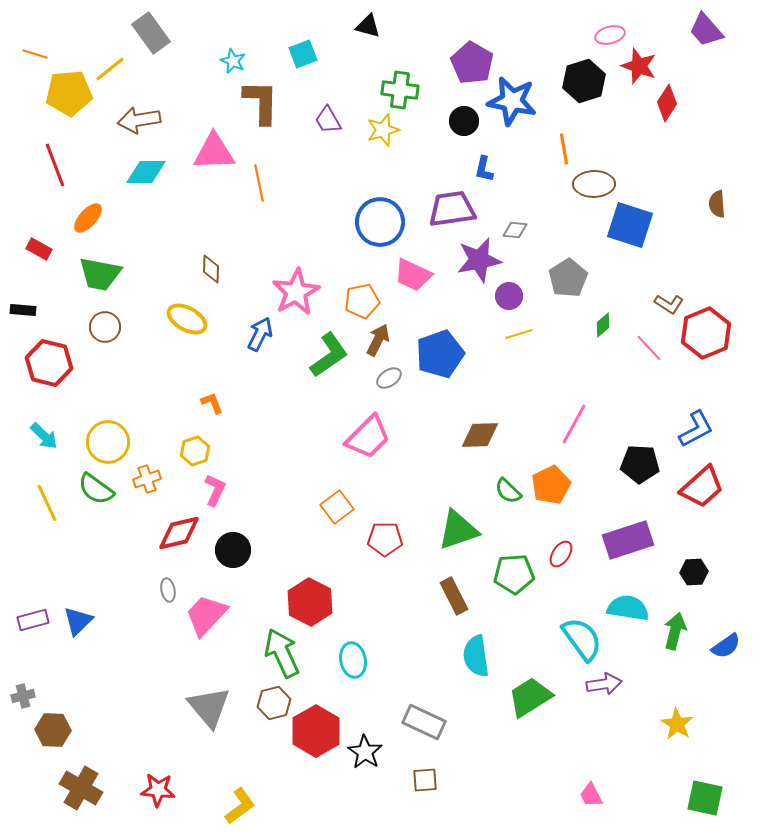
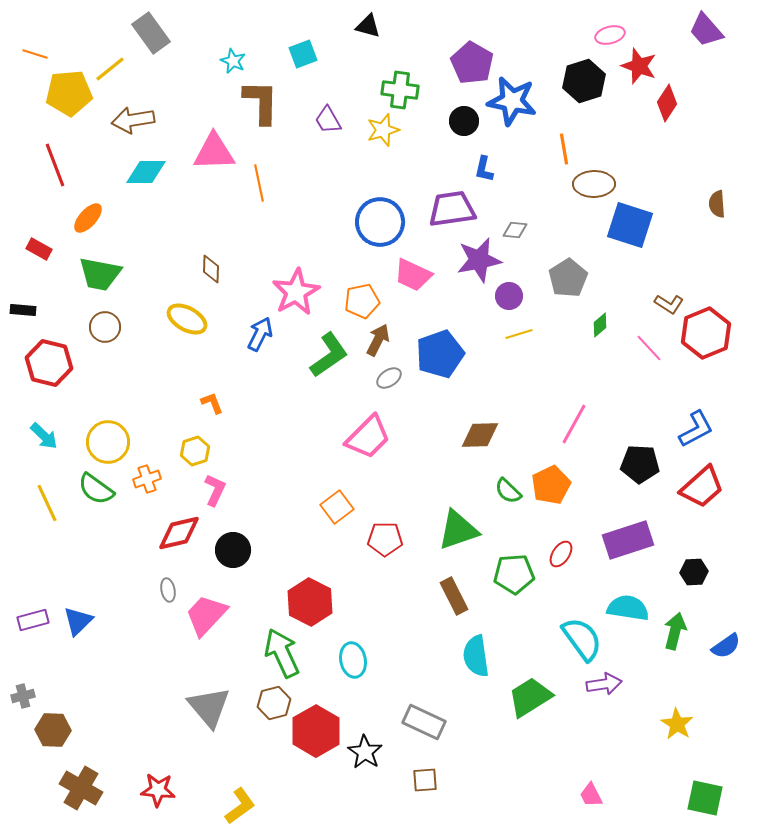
brown arrow at (139, 120): moved 6 px left
green diamond at (603, 325): moved 3 px left
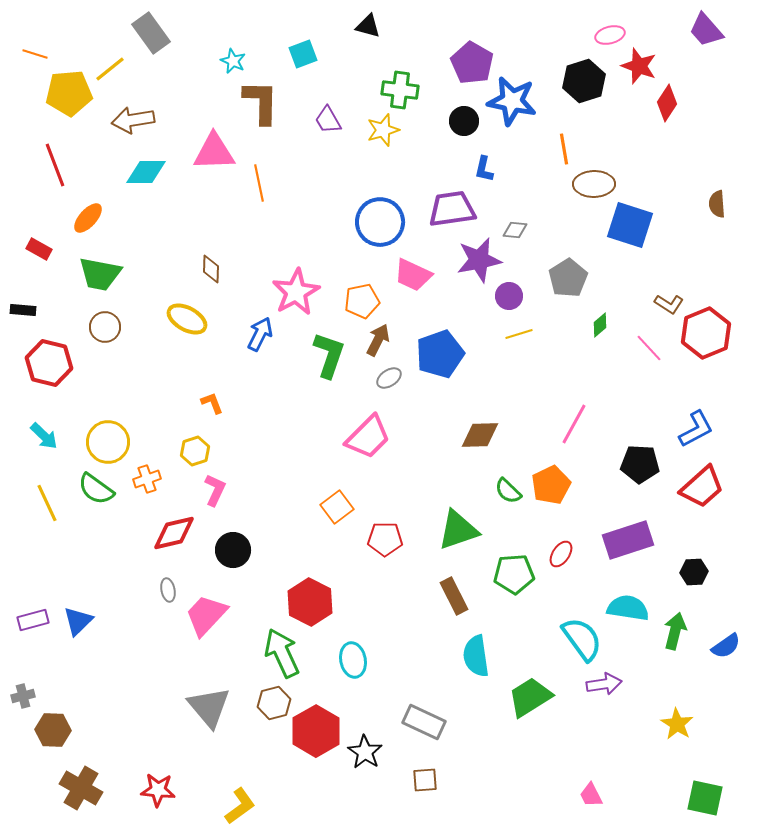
green L-shape at (329, 355): rotated 36 degrees counterclockwise
red diamond at (179, 533): moved 5 px left
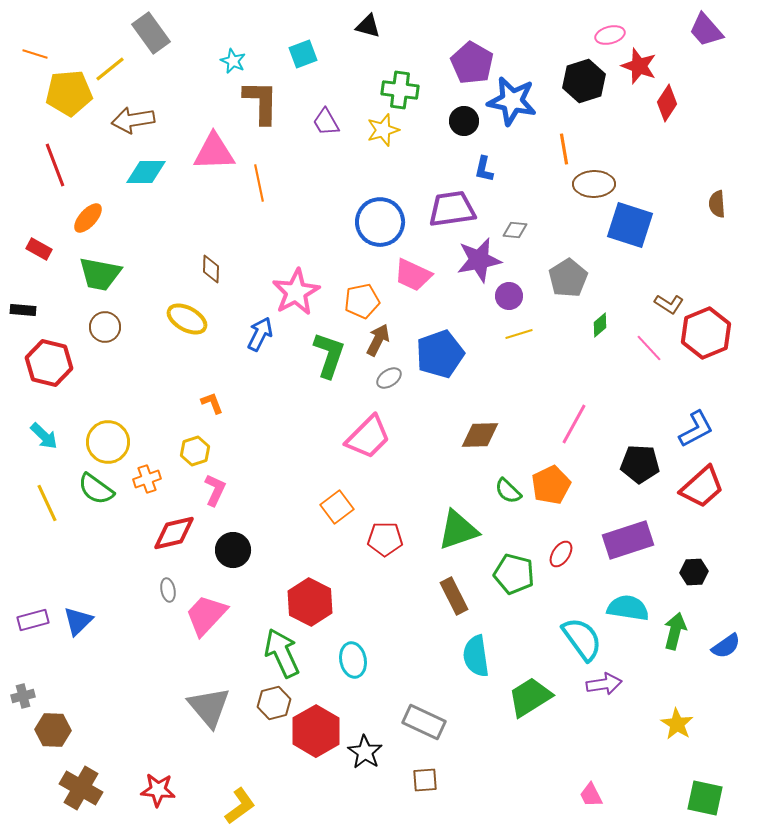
purple trapezoid at (328, 120): moved 2 px left, 2 px down
green pentagon at (514, 574): rotated 18 degrees clockwise
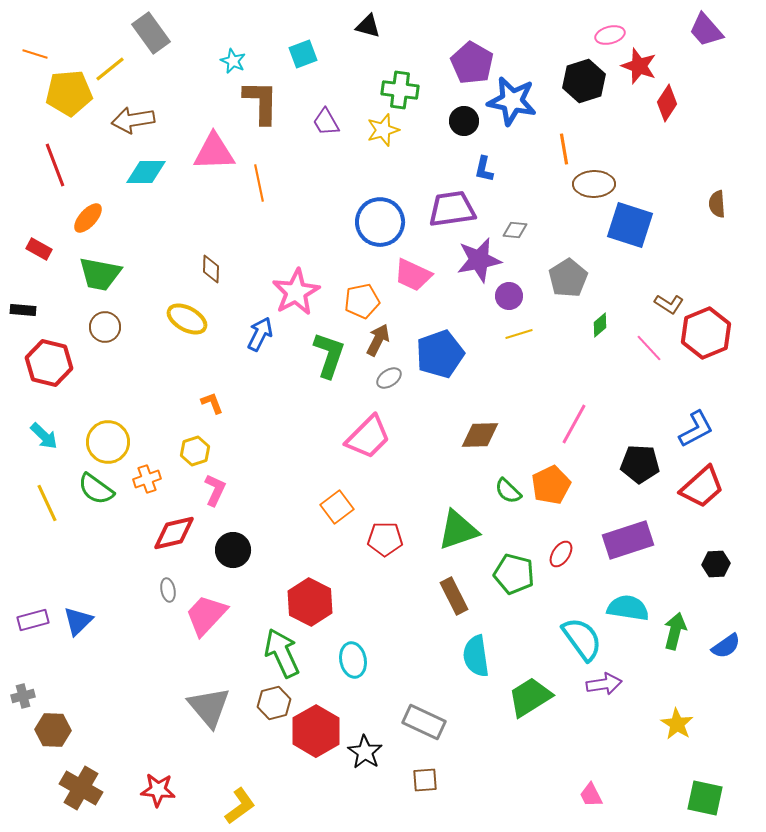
black hexagon at (694, 572): moved 22 px right, 8 px up
